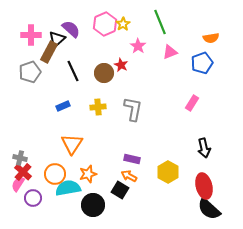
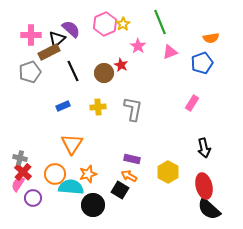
brown rectangle: rotated 35 degrees clockwise
cyan semicircle: moved 3 px right, 1 px up; rotated 15 degrees clockwise
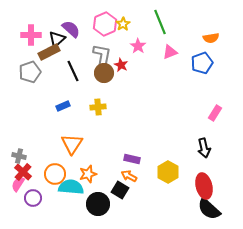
pink rectangle: moved 23 px right, 10 px down
gray L-shape: moved 31 px left, 53 px up
gray cross: moved 1 px left, 2 px up
black circle: moved 5 px right, 1 px up
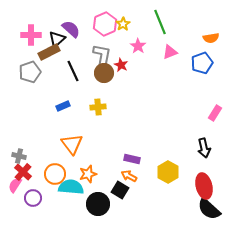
orange triangle: rotated 10 degrees counterclockwise
pink semicircle: moved 3 px left, 1 px down
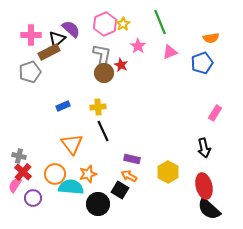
black line: moved 30 px right, 60 px down
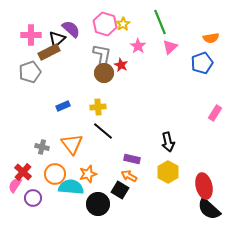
pink hexagon: rotated 20 degrees counterclockwise
pink triangle: moved 5 px up; rotated 21 degrees counterclockwise
black line: rotated 25 degrees counterclockwise
black arrow: moved 36 px left, 6 px up
gray cross: moved 23 px right, 9 px up
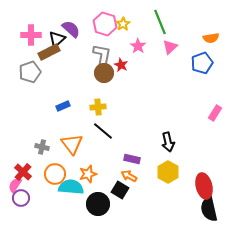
purple circle: moved 12 px left
black semicircle: rotated 35 degrees clockwise
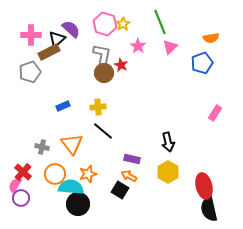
black circle: moved 20 px left
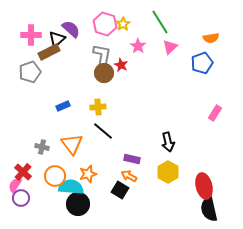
green line: rotated 10 degrees counterclockwise
orange circle: moved 2 px down
